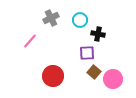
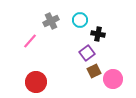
gray cross: moved 3 px down
purple square: rotated 35 degrees counterclockwise
brown square: moved 1 px up; rotated 24 degrees clockwise
red circle: moved 17 px left, 6 px down
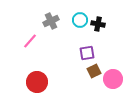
black cross: moved 10 px up
purple square: rotated 28 degrees clockwise
red circle: moved 1 px right
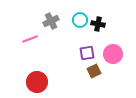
pink line: moved 2 px up; rotated 28 degrees clockwise
pink circle: moved 25 px up
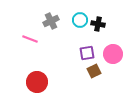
pink line: rotated 42 degrees clockwise
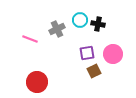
gray cross: moved 6 px right, 8 px down
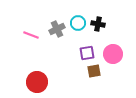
cyan circle: moved 2 px left, 3 px down
pink line: moved 1 px right, 4 px up
brown square: rotated 16 degrees clockwise
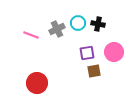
pink circle: moved 1 px right, 2 px up
red circle: moved 1 px down
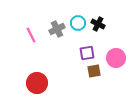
black cross: rotated 16 degrees clockwise
pink line: rotated 42 degrees clockwise
pink circle: moved 2 px right, 6 px down
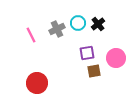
black cross: rotated 24 degrees clockwise
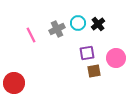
red circle: moved 23 px left
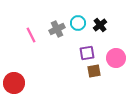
black cross: moved 2 px right, 1 px down
